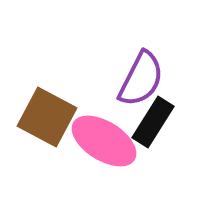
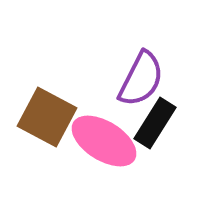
black rectangle: moved 2 px right, 1 px down
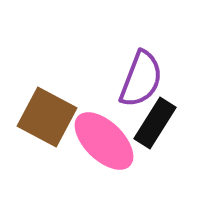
purple semicircle: rotated 6 degrees counterclockwise
pink ellipse: rotated 12 degrees clockwise
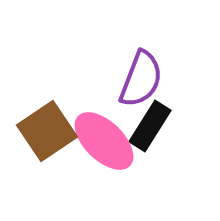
brown square: moved 14 px down; rotated 28 degrees clockwise
black rectangle: moved 5 px left, 3 px down
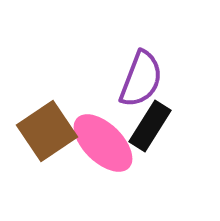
pink ellipse: moved 1 px left, 2 px down
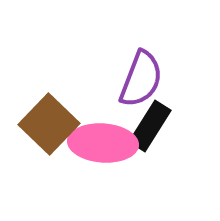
brown square: moved 2 px right, 7 px up; rotated 12 degrees counterclockwise
pink ellipse: rotated 40 degrees counterclockwise
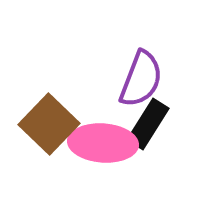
black rectangle: moved 2 px left, 2 px up
